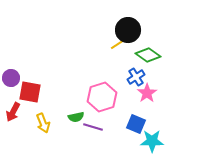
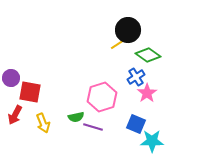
red arrow: moved 2 px right, 3 px down
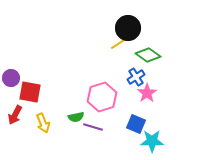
black circle: moved 2 px up
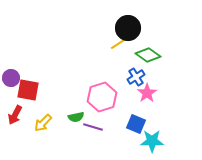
red square: moved 2 px left, 2 px up
yellow arrow: rotated 66 degrees clockwise
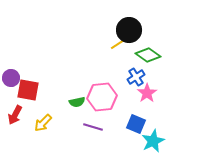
black circle: moved 1 px right, 2 px down
pink hexagon: rotated 12 degrees clockwise
green semicircle: moved 1 px right, 15 px up
cyan star: moved 1 px right; rotated 25 degrees counterclockwise
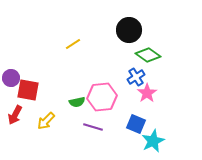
yellow line: moved 45 px left
yellow arrow: moved 3 px right, 2 px up
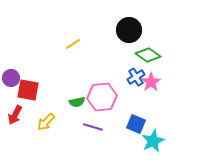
pink star: moved 4 px right, 11 px up
yellow arrow: moved 1 px down
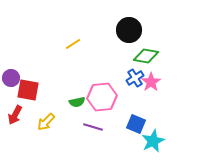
green diamond: moved 2 px left, 1 px down; rotated 25 degrees counterclockwise
blue cross: moved 1 px left, 1 px down
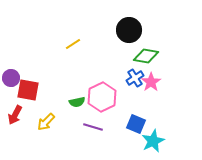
pink hexagon: rotated 20 degrees counterclockwise
